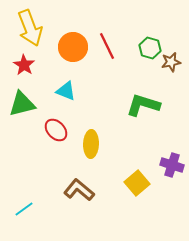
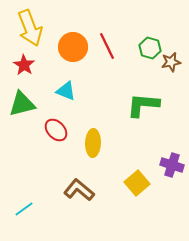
green L-shape: rotated 12 degrees counterclockwise
yellow ellipse: moved 2 px right, 1 px up
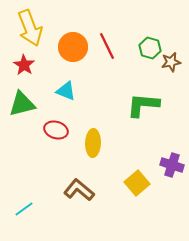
red ellipse: rotated 30 degrees counterclockwise
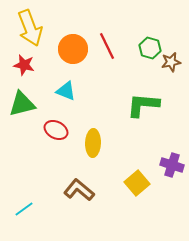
orange circle: moved 2 px down
red star: rotated 20 degrees counterclockwise
red ellipse: rotated 10 degrees clockwise
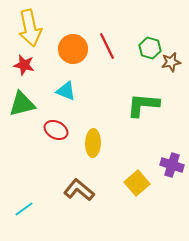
yellow arrow: rotated 9 degrees clockwise
